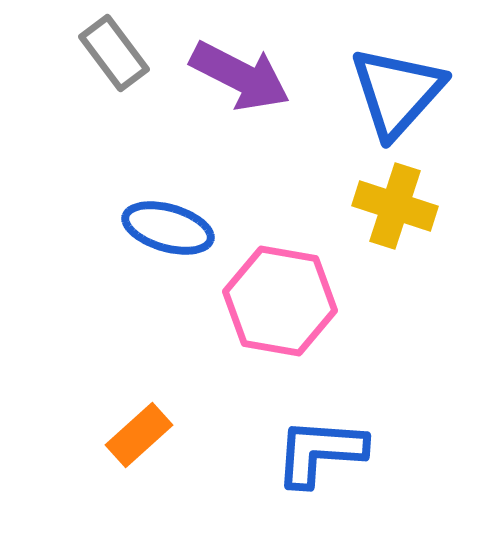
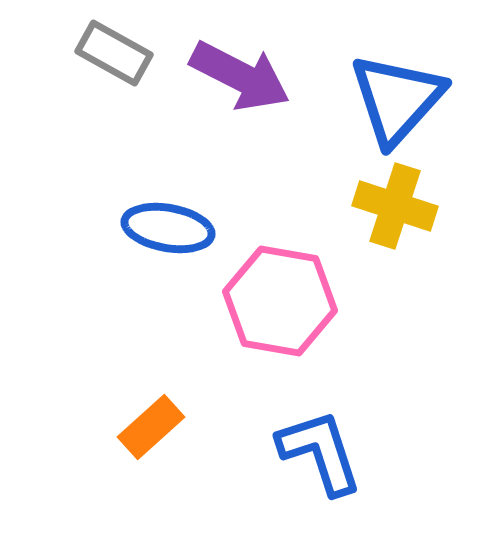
gray rectangle: rotated 24 degrees counterclockwise
blue triangle: moved 7 px down
blue ellipse: rotated 6 degrees counterclockwise
orange rectangle: moved 12 px right, 8 px up
blue L-shape: rotated 68 degrees clockwise
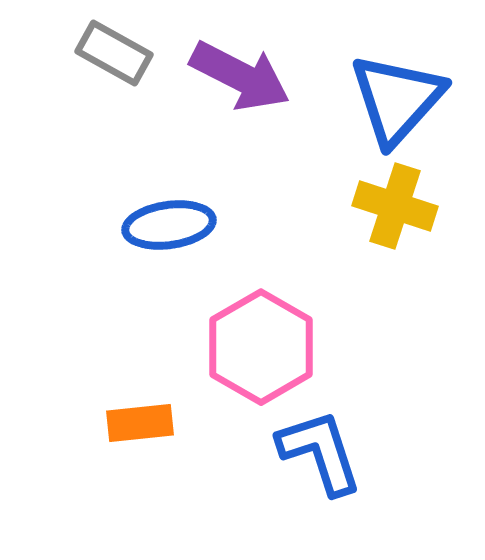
blue ellipse: moved 1 px right, 3 px up; rotated 18 degrees counterclockwise
pink hexagon: moved 19 px left, 46 px down; rotated 20 degrees clockwise
orange rectangle: moved 11 px left, 4 px up; rotated 36 degrees clockwise
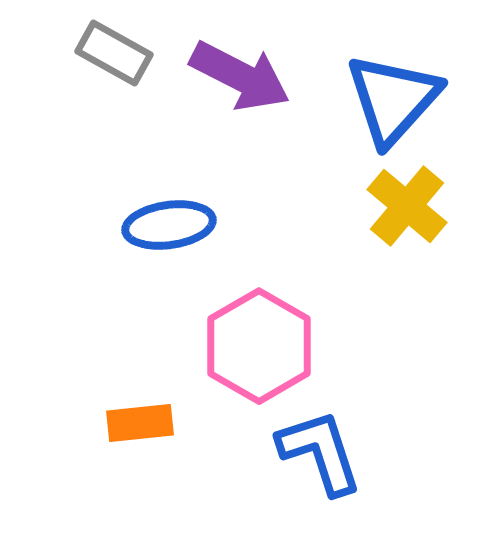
blue triangle: moved 4 px left
yellow cross: moved 12 px right; rotated 22 degrees clockwise
pink hexagon: moved 2 px left, 1 px up
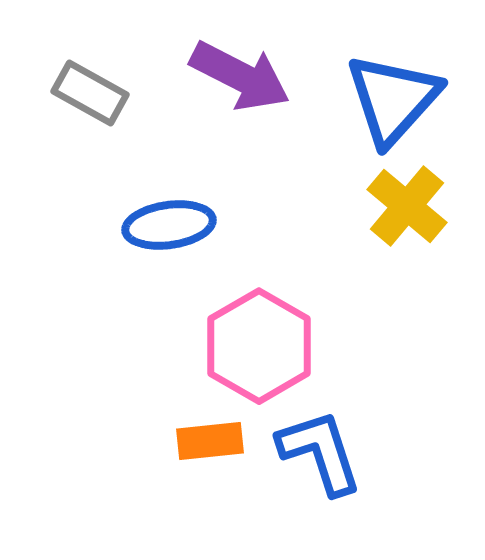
gray rectangle: moved 24 px left, 40 px down
orange rectangle: moved 70 px right, 18 px down
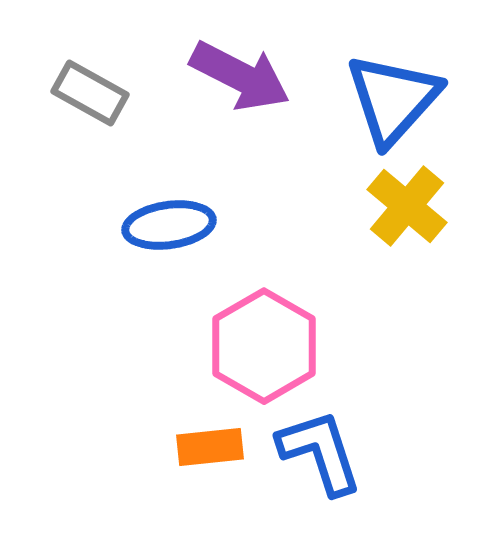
pink hexagon: moved 5 px right
orange rectangle: moved 6 px down
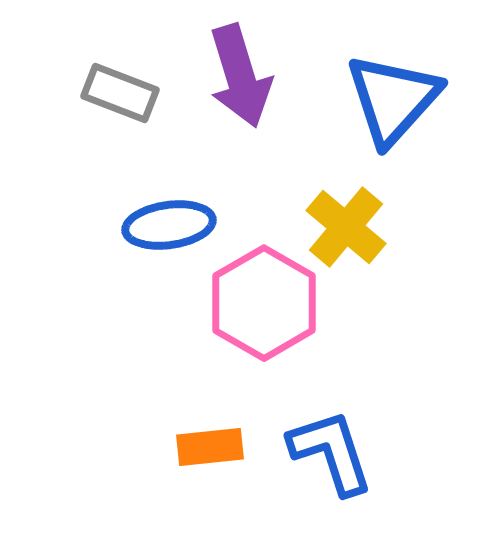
purple arrow: rotated 46 degrees clockwise
gray rectangle: moved 30 px right; rotated 8 degrees counterclockwise
yellow cross: moved 61 px left, 21 px down
pink hexagon: moved 43 px up
blue L-shape: moved 11 px right
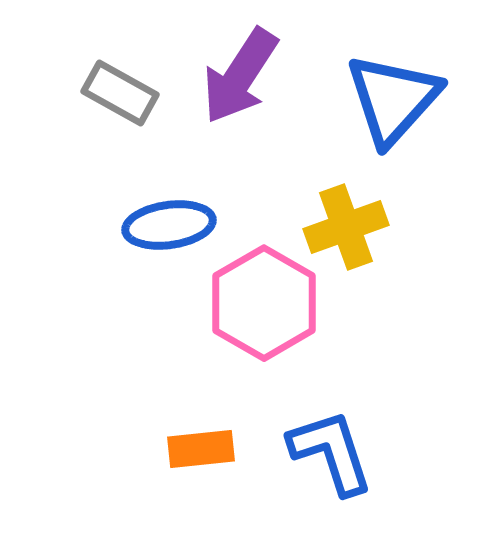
purple arrow: rotated 50 degrees clockwise
gray rectangle: rotated 8 degrees clockwise
yellow cross: rotated 30 degrees clockwise
orange rectangle: moved 9 px left, 2 px down
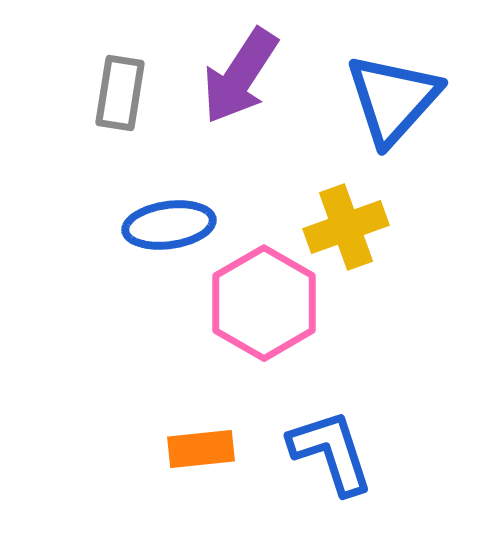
gray rectangle: rotated 70 degrees clockwise
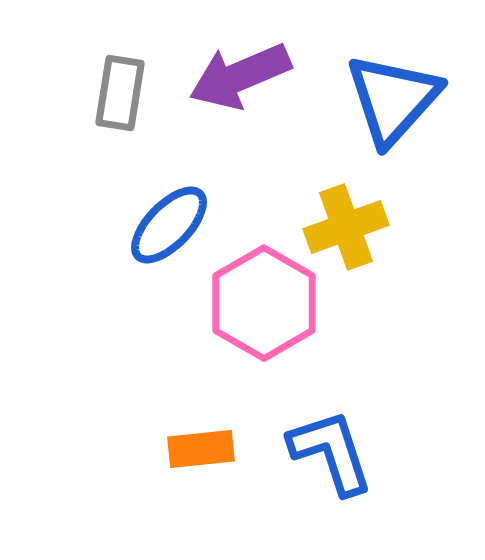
purple arrow: rotated 34 degrees clockwise
blue ellipse: rotated 38 degrees counterclockwise
